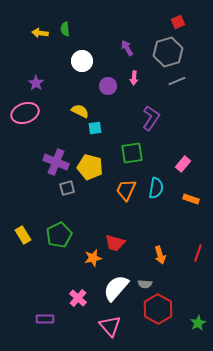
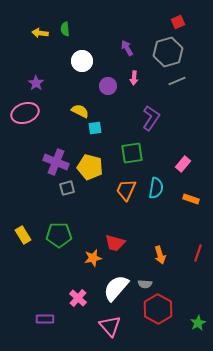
green pentagon: rotated 25 degrees clockwise
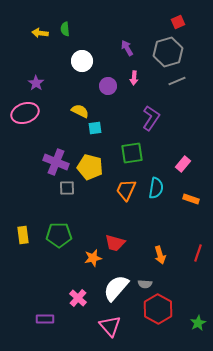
gray square: rotated 14 degrees clockwise
yellow rectangle: rotated 24 degrees clockwise
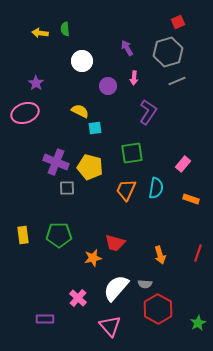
purple L-shape: moved 3 px left, 6 px up
